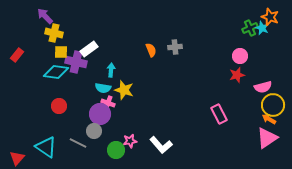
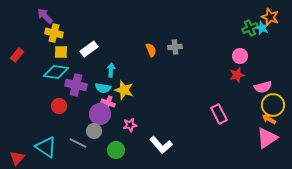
purple cross: moved 23 px down
pink star: moved 16 px up
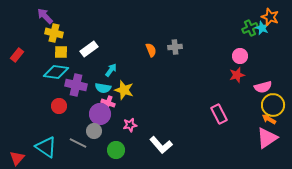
cyan arrow: rotated 32 degrees clockwise
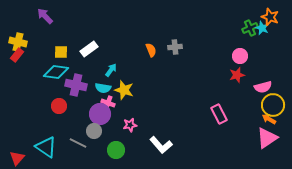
yellow cross: moved 36 px left, 9 px down
